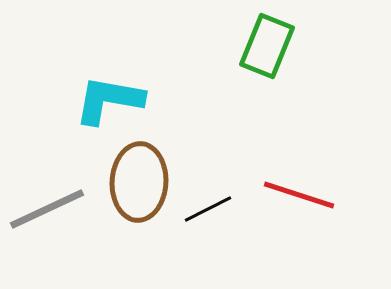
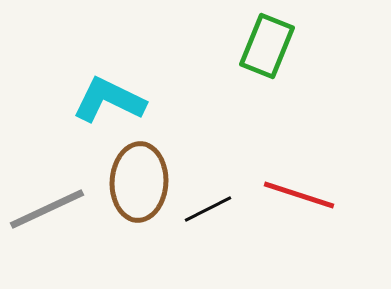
cyan L-shape: rotated 16 degrees clockwise
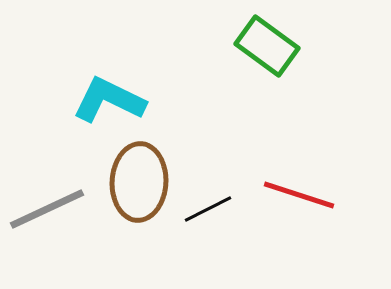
green rectangle: rotated 76 degrees counterclockwise
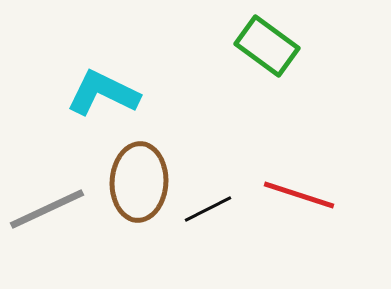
cyan L-shape: moved 6 px left, 7 px up
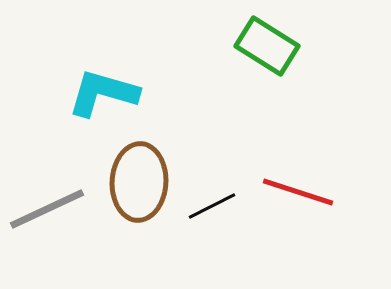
green rectangle: rotated 4 degrees counterclockwise
cyan L-shape: rotated 10 degrees counterclockwise
red line: moved 1 px left, 3 px up
black line: moved 4 px right, 3 px up
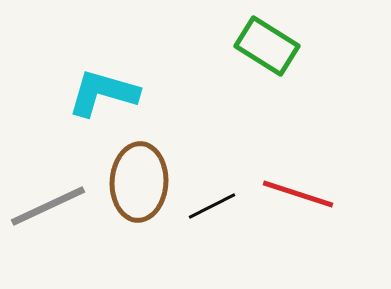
red line: moved 2 px down
gray line: moved 1 px right, 3 px up
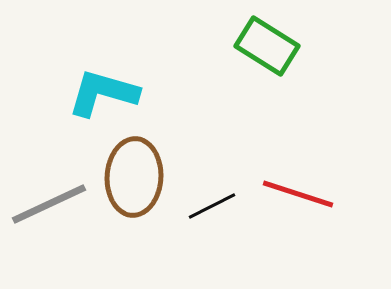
brown ellipse: moved 5 px left, 5 px up
gray line: moved 1 px right, 2 px up
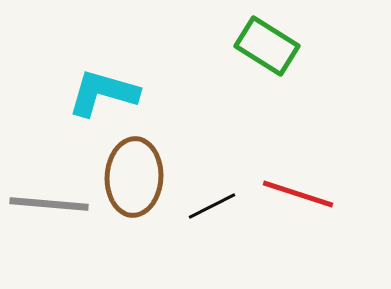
gray line: rotated 30 degrees clockwise
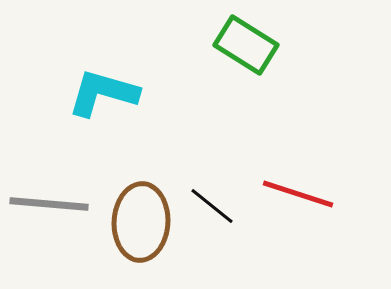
green rectangle: moved 21 px left, 1 px up
brown ellipse: moved 7 px right, 45 px down
black line: rotated 66 degrees clockwise
